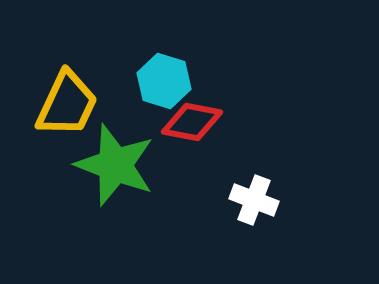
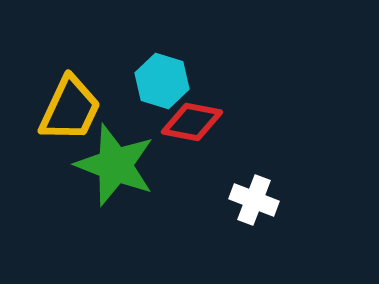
cyan hexagon: moved 2 px left
yellow trapezoid: moved 3 px right, 5 px down
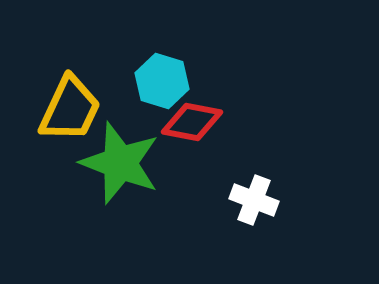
green star: moved 5 px right, 2 px up
